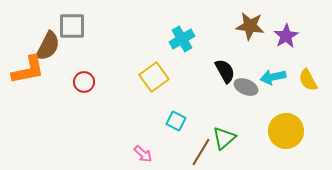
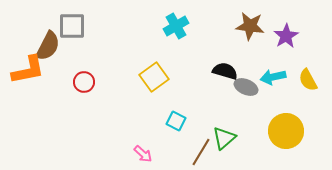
cyan cross: moved 6 px left, 13 px up
black semicircle: rotated 45 degrees counterclockwise
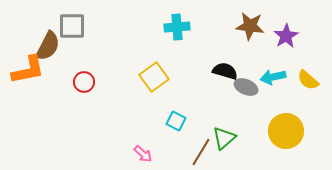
cyan cross: moved 1 px right, 1 px down; rotated 25 degrees clockwise
yellow semicircle: rotated 20 degrees counterclockwise
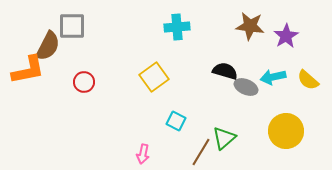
pink arrow: rotated 60 degrees clockwise
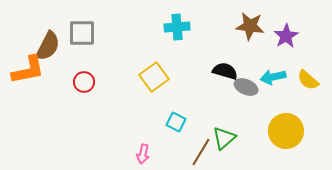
gray square: moved 10 px right, 7 px down
cyan square: moved 1 px down
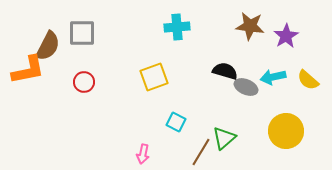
yellow square: rotated 16 degrees clockwise
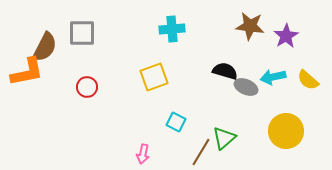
cyan cross: moved 5 px left, 2 px down
brown semicircle: moved 3 px left, 1 px down
orange L-shape: moved 1 px left, 2 px down
red circle: moved 3 px right, 5 px down
